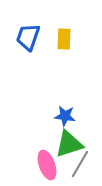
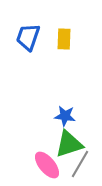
pink ellipse: rotated 20 degrees counterclockwise
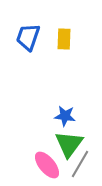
green triangle: rotated 36 degrees counterclockwise
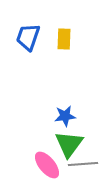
blue star: rotated 15 degrees counterclockwise
gray line: moved 3 px right; rotated 56 degrees clockwise
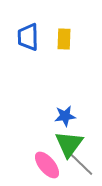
blue trapezoid: rotated 20 degrees counterclockwise
gray line: moved 2 px left; rotated 48 degrees clockwise
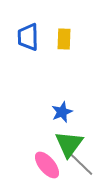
blue star: moved 3 px left, 4 px up; rotated 15 degrees counterclockwise
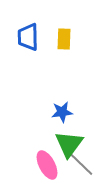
blue star: rotated 15 degrees clockwise
pink ellipse: rotated 12 degrees clockwise
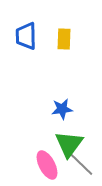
blue trapezoid: moved 2 px left, 1 px up
blue star: moved 3 px up
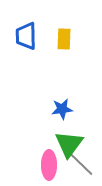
pink ellipse: moved 2 px right; rotated 28 degrees clockwise
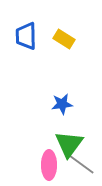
yellow rectangle: rotated 60 degrees counterclockwise
blue star: moved 5 px up
gray line: rotated 8 degrees counterclockwise
